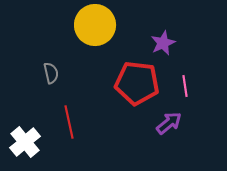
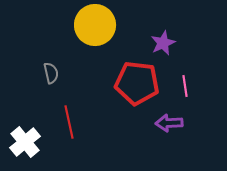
purple arrow: rotated 144 degrees counterclockwise
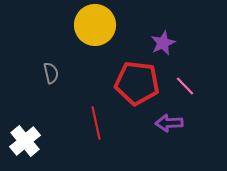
pink line: rotated 35 degrees counterclockwise
red line: moved 27 px right, 1 px down
white cross: moved 1 px up
